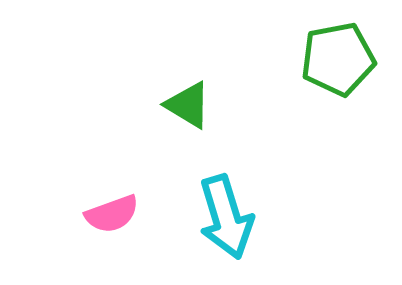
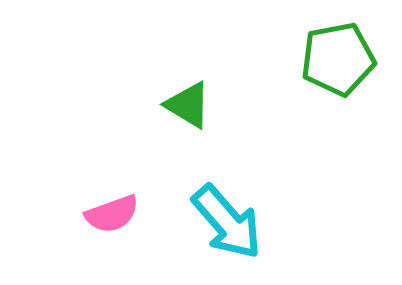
cyan arrow: moved 1 px right, 5 px down; rotated 24 degrees counterclockwise
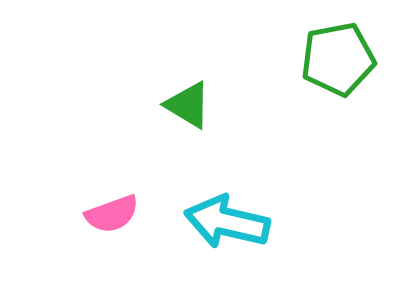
cyan arrow: rotated 144 degrees clockwise
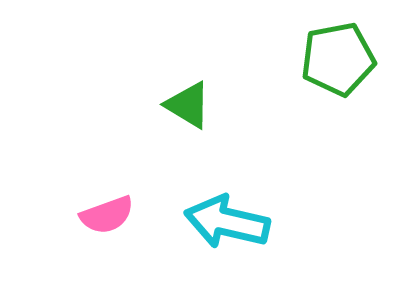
pink semicircle: moved 5 px left, 1 px down
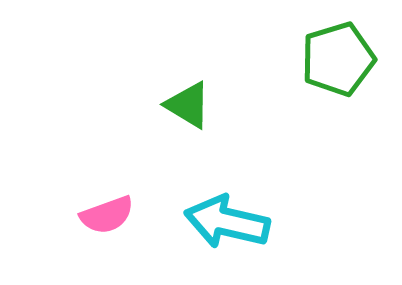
green pentagon: rotated 6 degrees counterclockwise
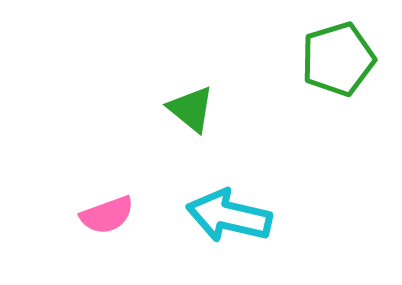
green triangle: moved 3 px right, 4 px down; rotated 8 degrees clockwise
cyan arrow: moved 2 px right, 6 px up
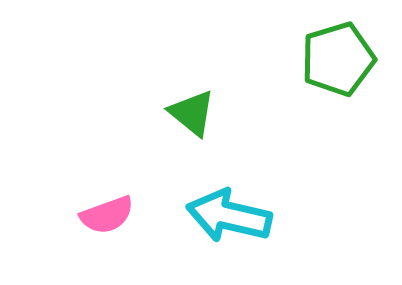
green triangle: moved 1 px right, 4 px down
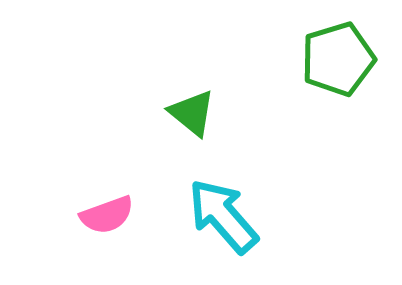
cyan arrow: moved 6 px left; rotated 36 degrees clockwise
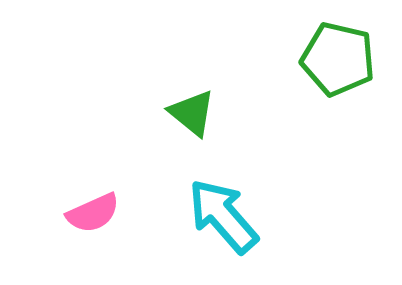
green pentagon: rotated 30 degrees clockwise
pink semicircle: moved 14 px left, 2 px up; rotated 4 degrees counterclockwise
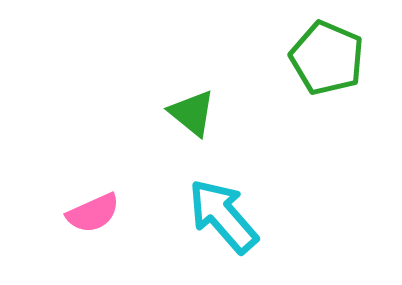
green pentagon: moved 11 px left, 1 px up; rotated 10 degrees clockwise
